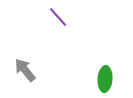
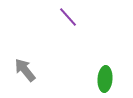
purple line: moved 10 px right
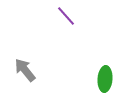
purple line: moved 2 px left, 1 px up
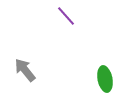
green ellipse: rotated 15 degrees counterclockwise
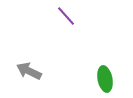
gray arrow: moved 4 px right, 1 px down; rotated 25 degrees counterclockwise
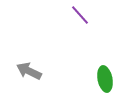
purple line: moved 14 px right, 1 px up
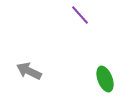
green ellipse: rotated 10 degrees counterclockwise
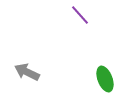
gray arrow: moved 2 px left, 1 px down
